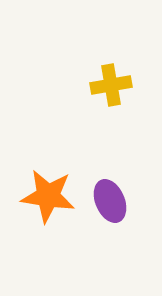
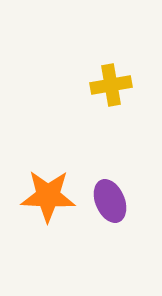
orange star: rotated 6 degrees counterclockwise
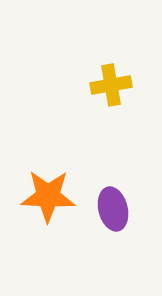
purple ellipse: moved 3 px right, 8 px down; rotated 9 degrees clockwise
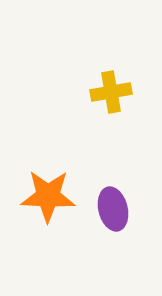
yellow cross: moved 7 px down
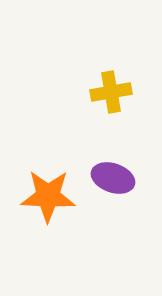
purple ellipse: moved 31 px up; rotated 57 degrees counterclockwise
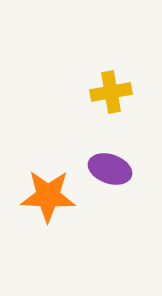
purple ellipse: moved 3 px left, 9 px up
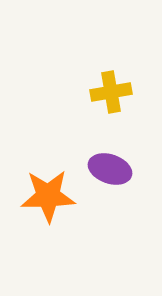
orange star: rotated 4 degrees counterclockwise
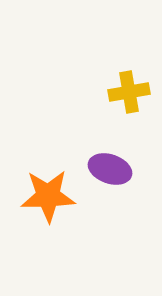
yellow cross: moved 18 px right
